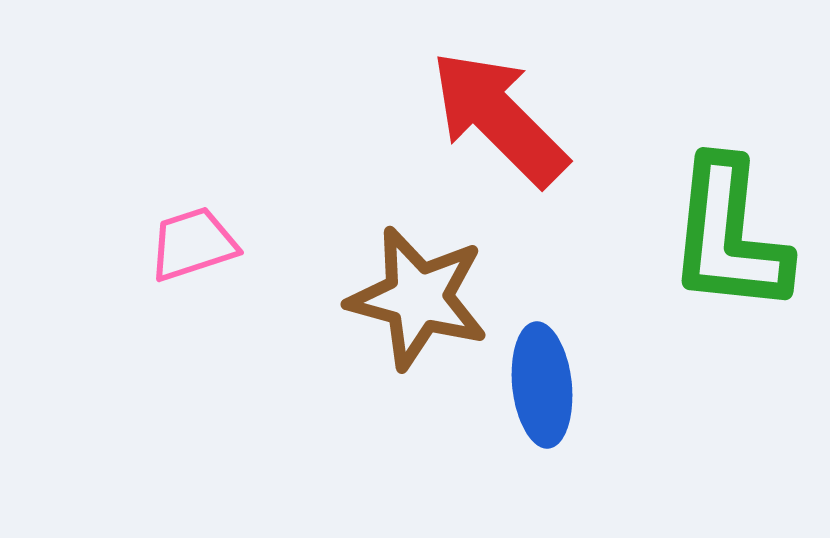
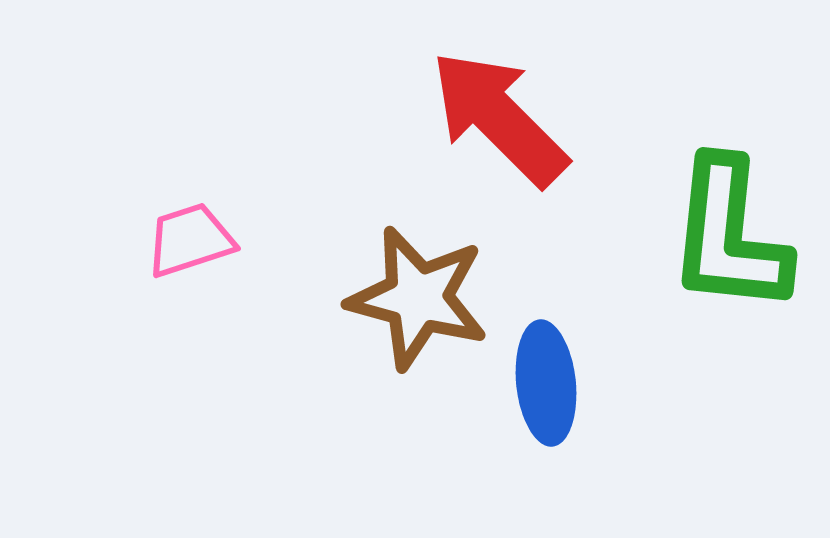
pink trapezoid: moved 3 px left, 4 px up
blue ellipse: moved 4 px right, 2 px up
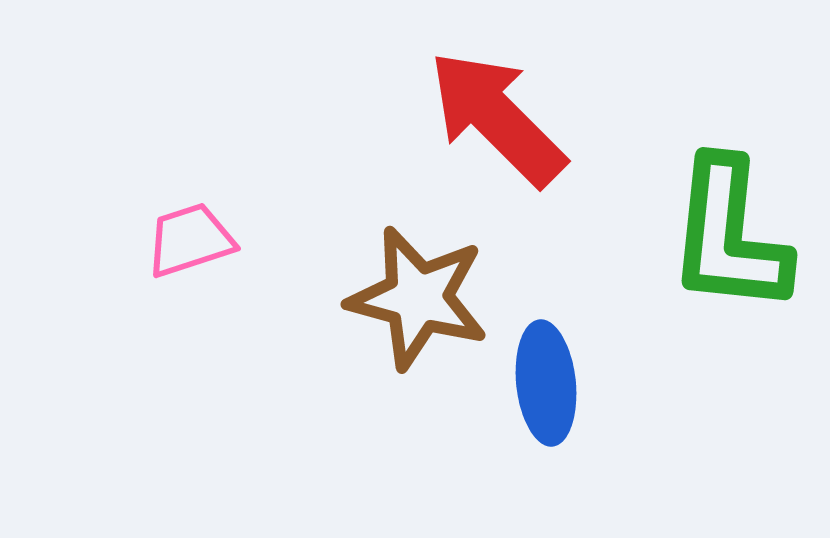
red arrow: moved 2 px left
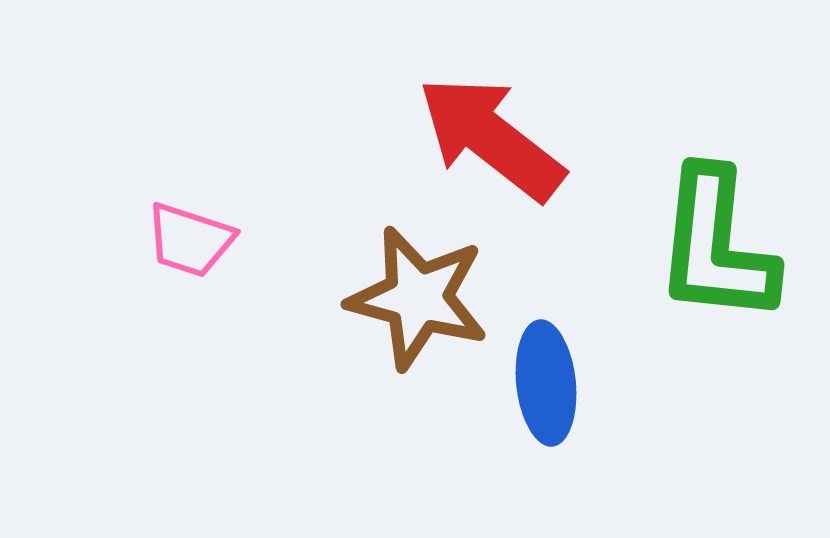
red arrow: moved 6 px left, 20 px down; rotated 7 degrees counterclockwise
green L-shape: moved 13 px left, 10 px down
pink trapezoid: rotated 144 degrees counterclockwise
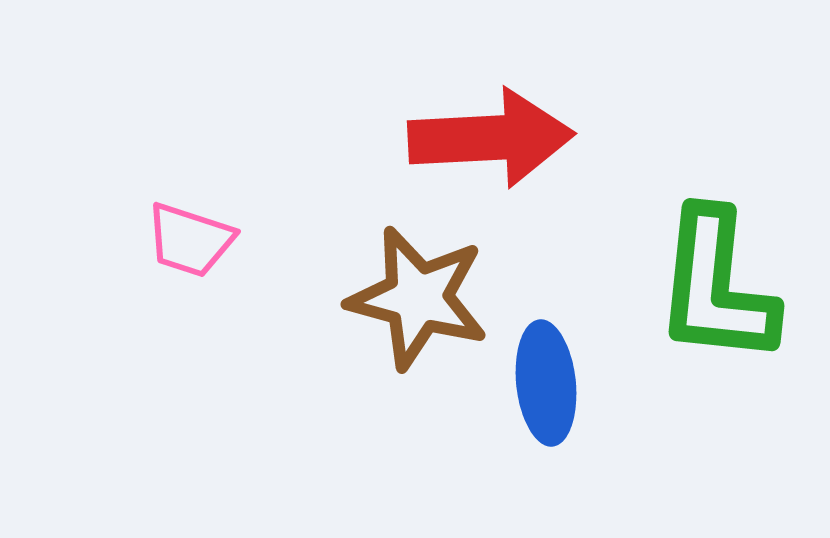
red arrow: rotated 139 degrees clockwise
green L-shape: moved 41 px down
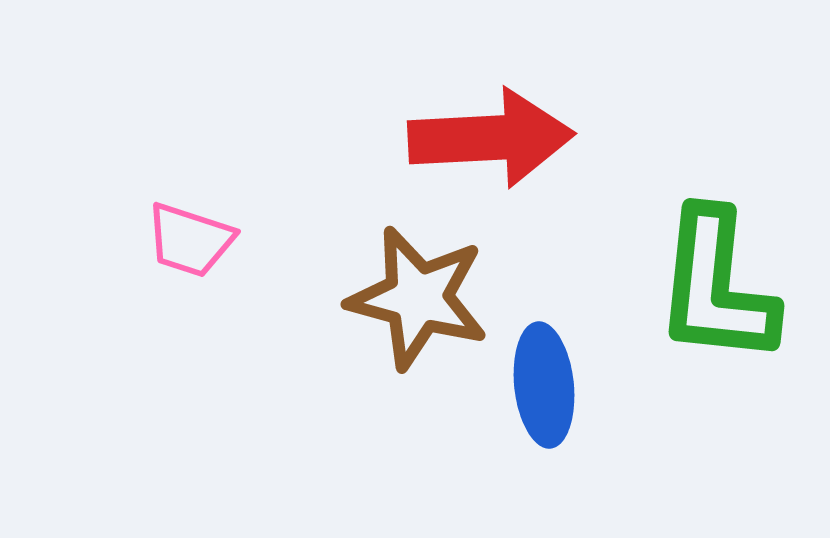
blue ellipse: moved 2 px left, 2 px down
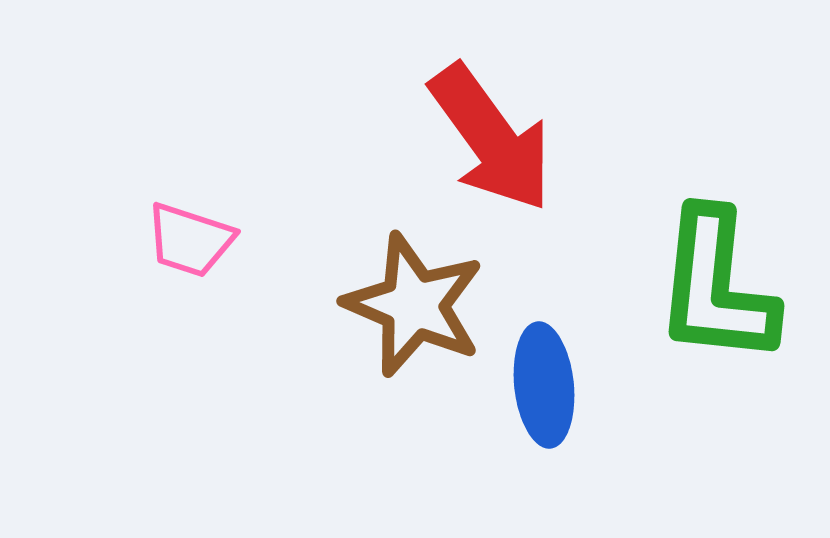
red arrow: rotated 57 degrees clockwise
brown star: moved 4 px left, 7 px down; rotated 8 degrees clockwise
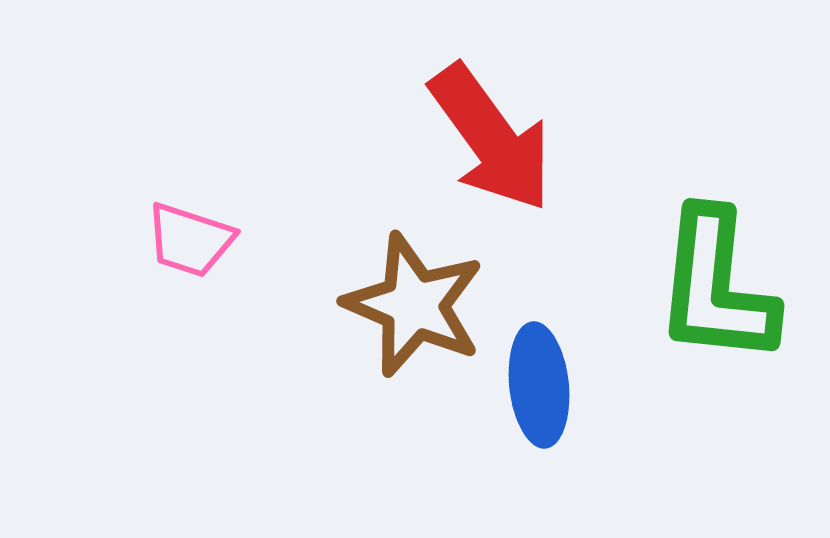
blue ellipse: moved 5 px left
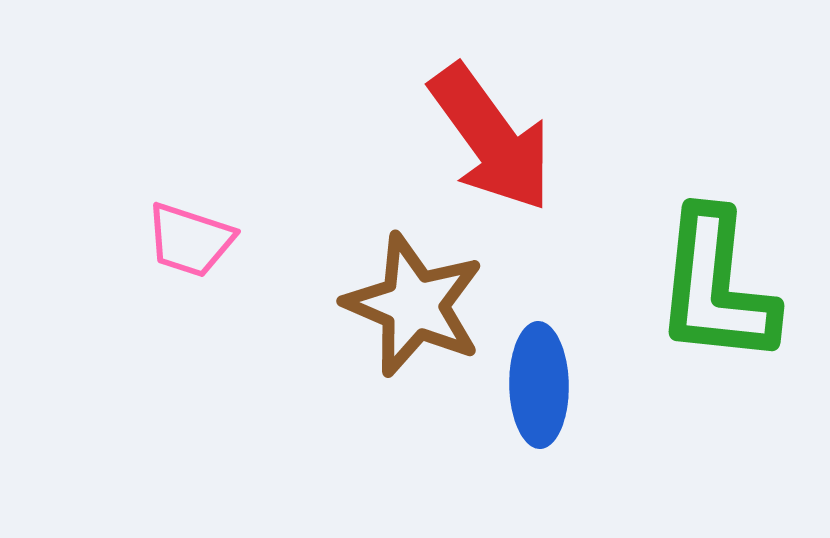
blue ellipse: rotated 5 degrees clockwise
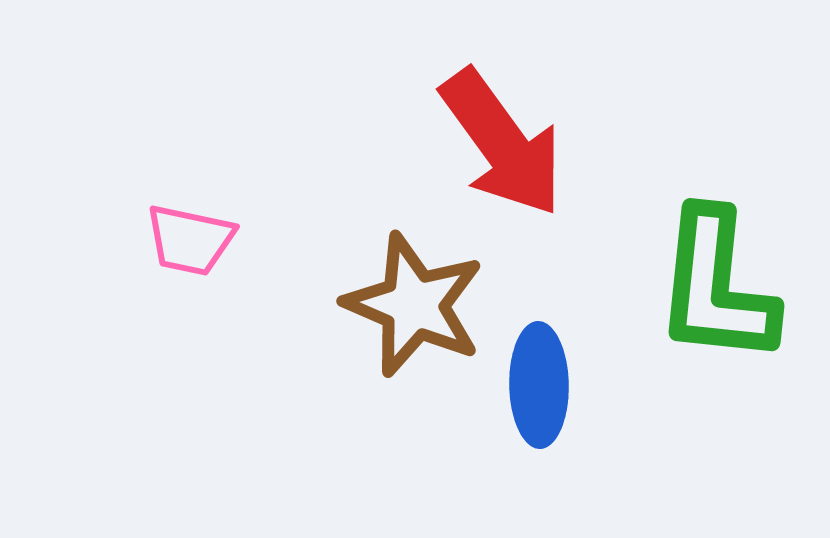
red arrow: moved 11 px right, 5 px down
pink trapezoid: rotated 6 degrees counterclockwise
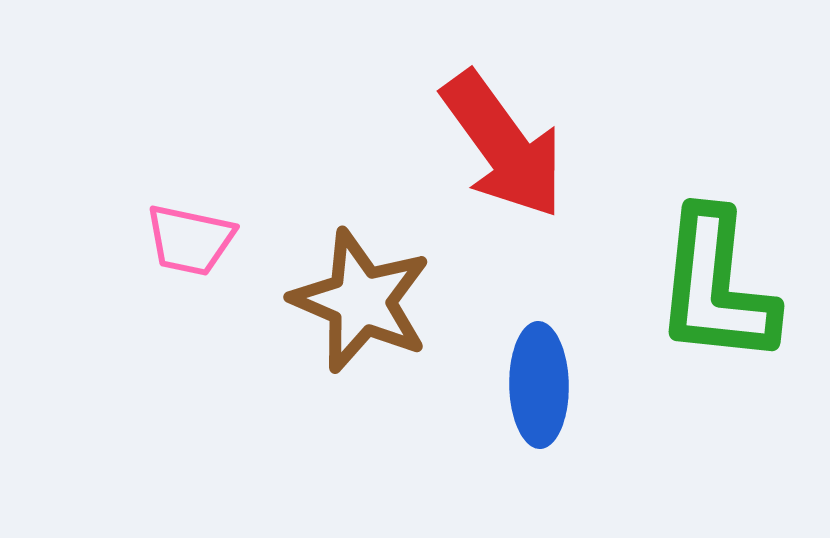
red arrow: moved 1 px right, 2 px down
brown star: moved 53 px left, 4 px up
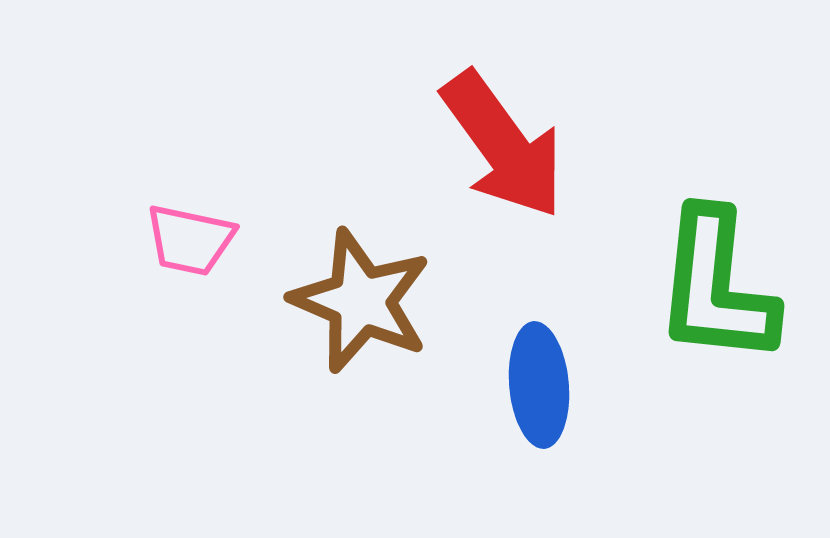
blue ellipse: rotated 4 degrees counterclockwise
